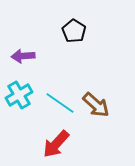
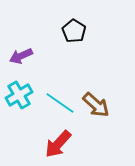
purple arrow: moved 2 px left; rotated 20 degrees counterclockwise
red arrow: moved 2 px right
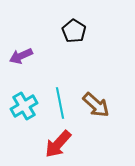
cyan cross: moved 5 px right, 11 px down
cyan line: rotated 44 degrees clockwise
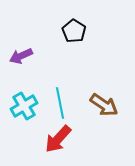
brown arrow: moved 8 px right; rotated 8 degrees counterclockwise
red arrow: moved 5 px up
